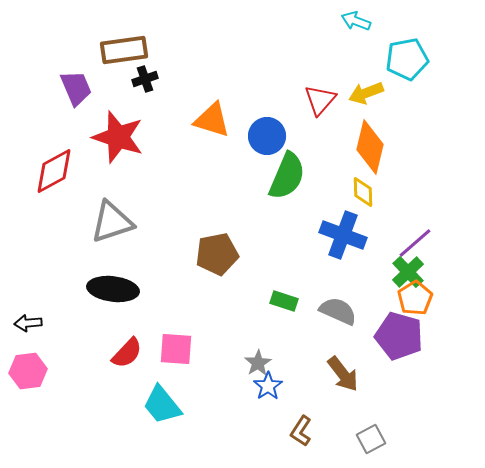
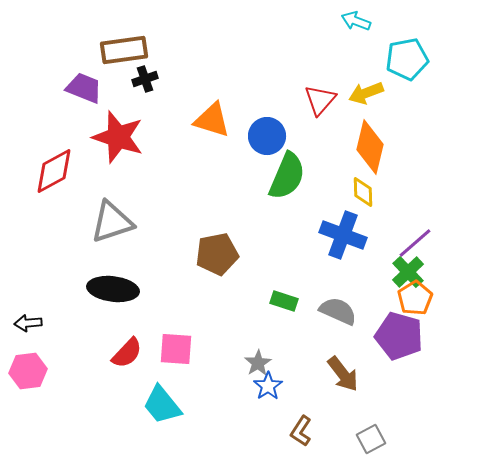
purple trapezoid: moved 8 px right; rotated 45 degrees counterclockwise
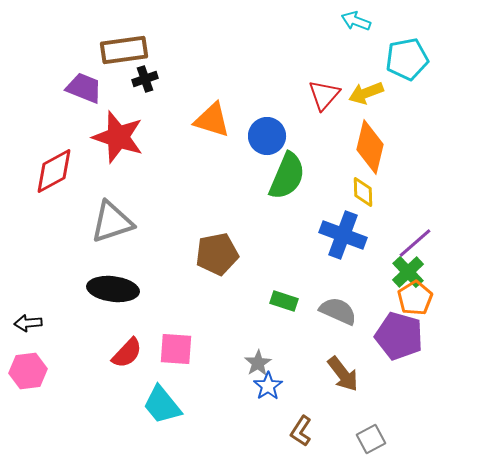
red triangle: moved 4 px right, 5 px up
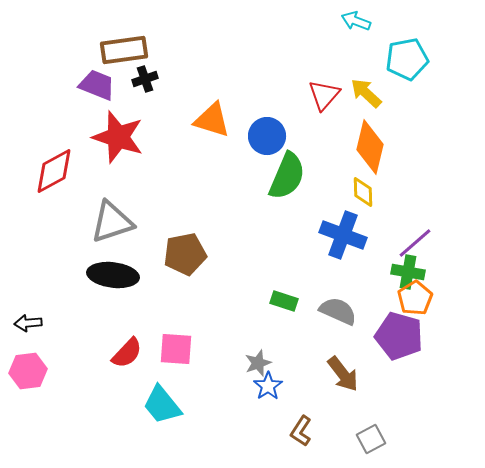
purple trapezoid: moved 13 px right, 3 px up
yellow arrow: rotated 64 degrees clockwise
brown pentagon: moved 32 px left
green cross: rotated 36 degrees counterclockwise
black ellipse: moved 14 px up
gray star: rotated 12 degrees clockwise
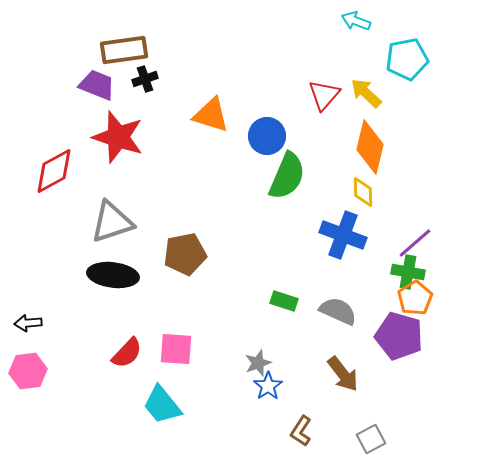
orange triangle: moved 1 px left, 5 px up
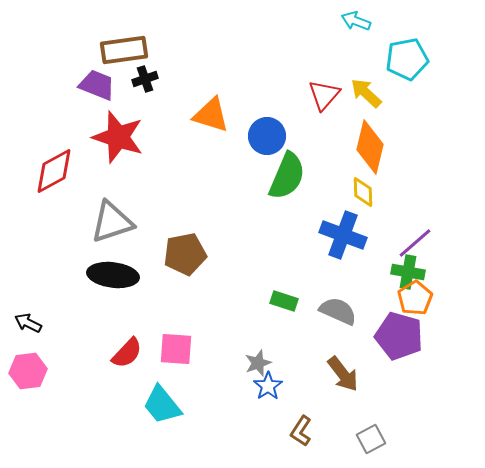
black arrow: rotated 32 degrees clockwise
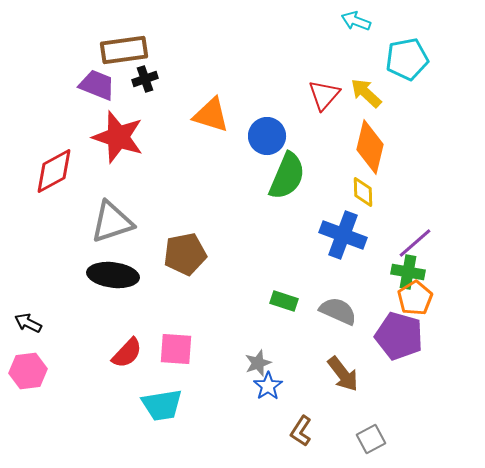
cyan trapezoid: rotated 60 degrees counterclockwise
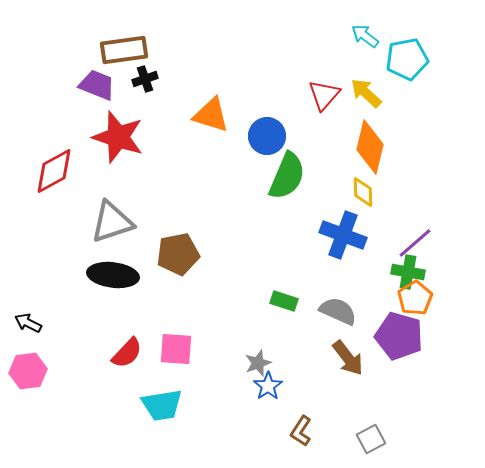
cyan arrow: moved 9 px right, 15 px down; rotated 16 degrees clockwise
brown pentagon: moved 7 px left
brown arrow: moved 5 px right, 16 px up
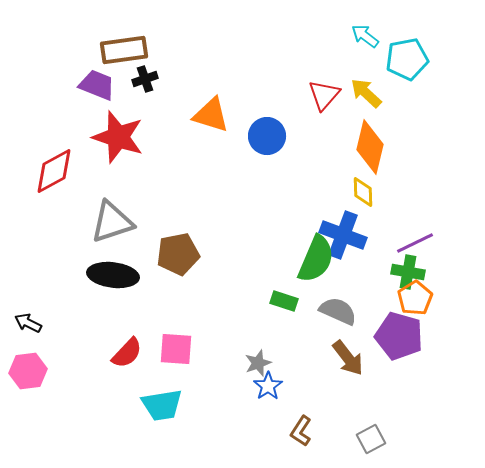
green semicircle: moved 29 px right, 83 px down
purple line: rotated 15 degrees clockwise
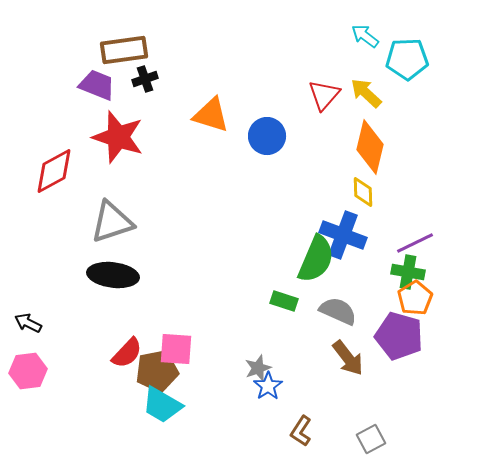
cyan pentagon: rotated 9 degrees clockwise
brown pentagon: moved 21 px left, 117 px down
gray star: moved 5 px down
cyan trapezoid: rotated 39 degrees clockwise
